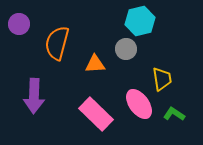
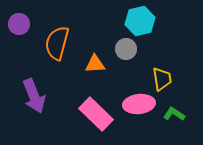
purple arrow: rotated 24 degrees counterclockwise
pink ellipse: rotated 60 degrees counterclockwise
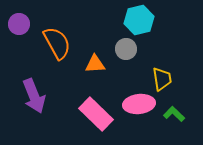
cyan hexagon: moved 1 px left, 1 px up
orange semicircle: rotated 136 degrees clockwise
green L-shape: rotated 10 degrees clockwise
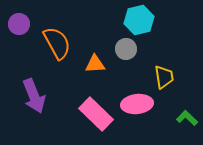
yellow trapezoid: moved 2 px right, 2 px up
pink ellipse: moved 2 px left
green L-shape: moved 13 px right, 4 px down
